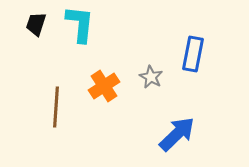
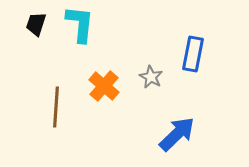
orange cross: rotated 16 degrees counterclockwise
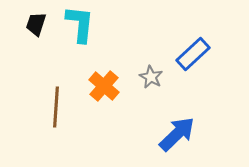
blue rectangle: rotated 36 degrees clockwise
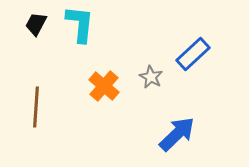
black trapezoid: rotated 10 degrees clockwise
brown line: moved 20 px left
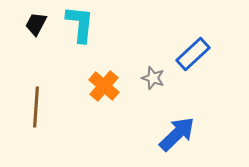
gray star: moved 2 px right, 1 px down; rotated 10 degrees counterclockwise
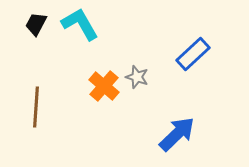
cyan L-shape: rotated 36 degrees counterclockwise
gray star: moved 16 px left, 1 px up
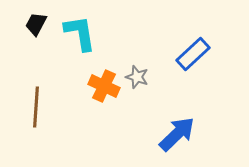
cyan L-shape: moved 9 px down; rotated 21 degrees clockwise
orange cross: rotated 16 degrees counterclockwise
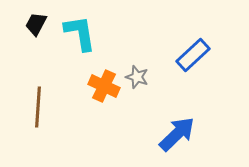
blue rectangle: moved 1 px down
brown line: moved 2 px right
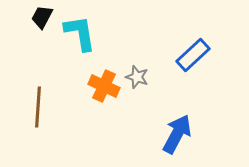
black trapezoid: moved 6 px right, 7 px up
blue arrow: rotated 18 degrees counterclockwise
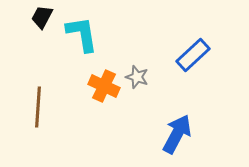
cyan L-shape: moved 2 px right, 1 px down
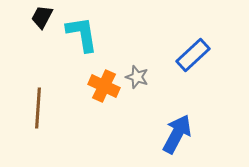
brown line: moved 1 px down
